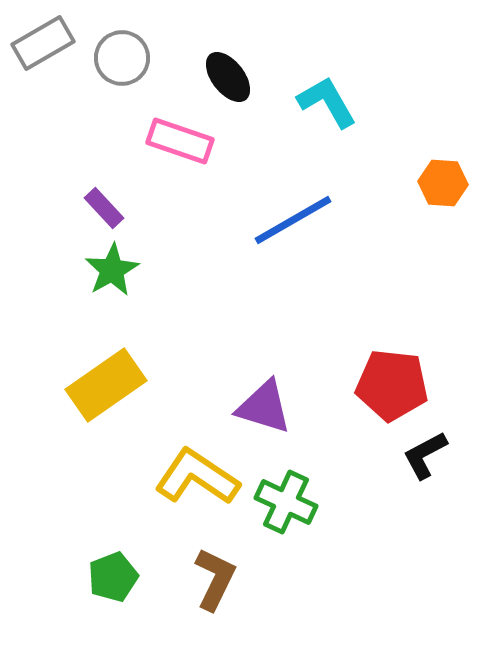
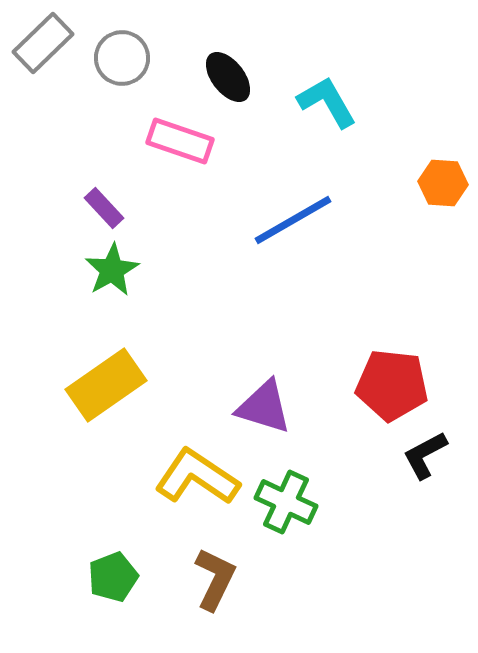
gray rectangle: rotated 14 degrees counterclockwise
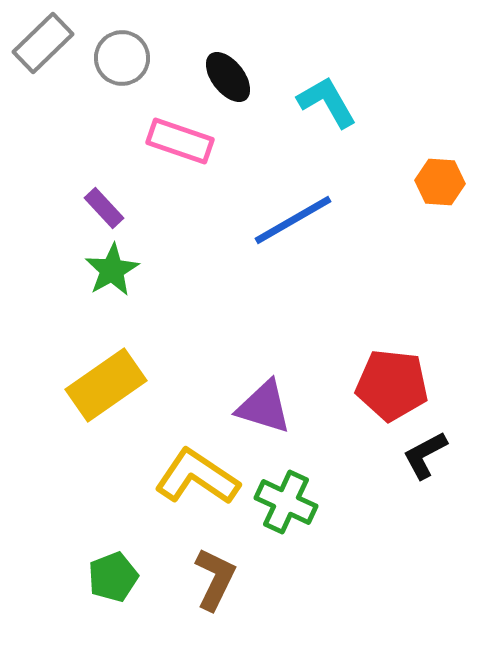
orange hexagon: moved 3 px left, 1 px up
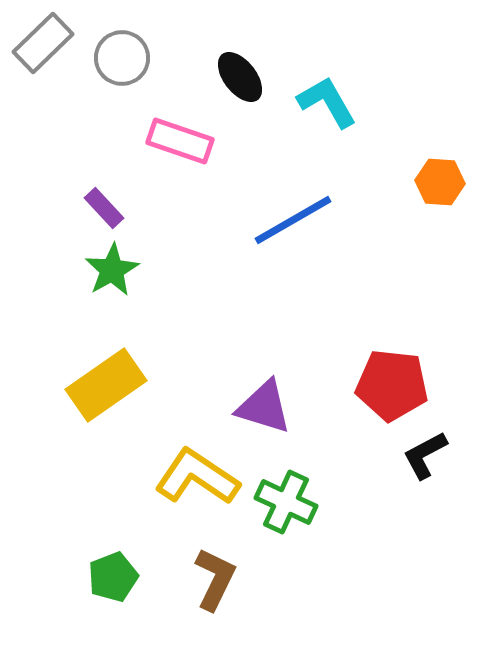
black ellipse: moved 12 px right
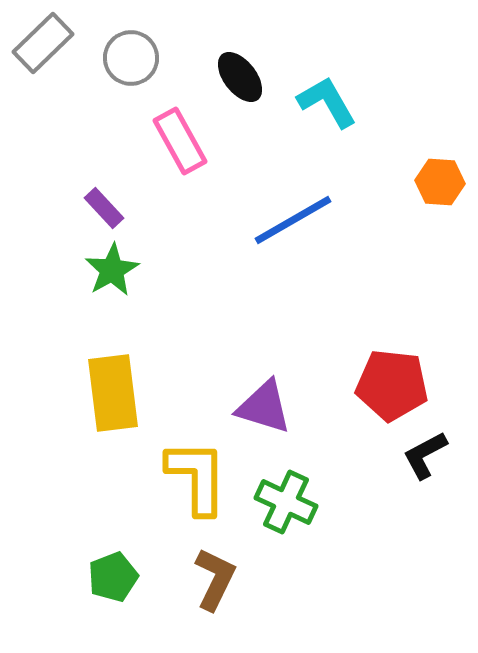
gray circle: moved 9 px right
pink rectangle: rotated 42 degrees clockwise
yellow rectangle: moved 7 px right, 8 px down; rotated 62 degrees counterclockwise
yellow L-shape: rotated 56 degrees clockwise
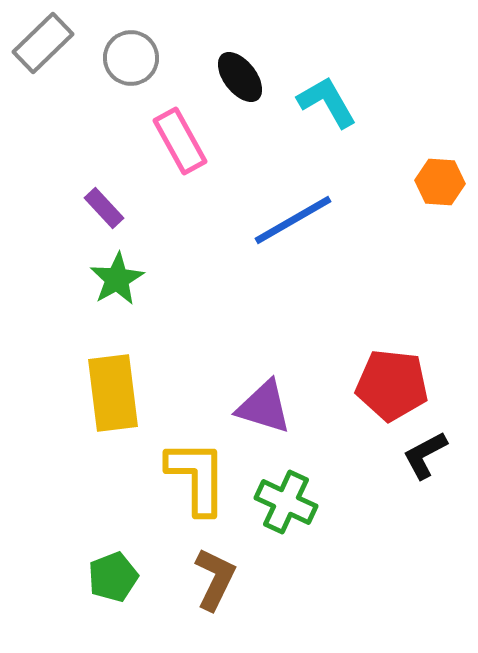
green star: moved 5 px right, 9 px down
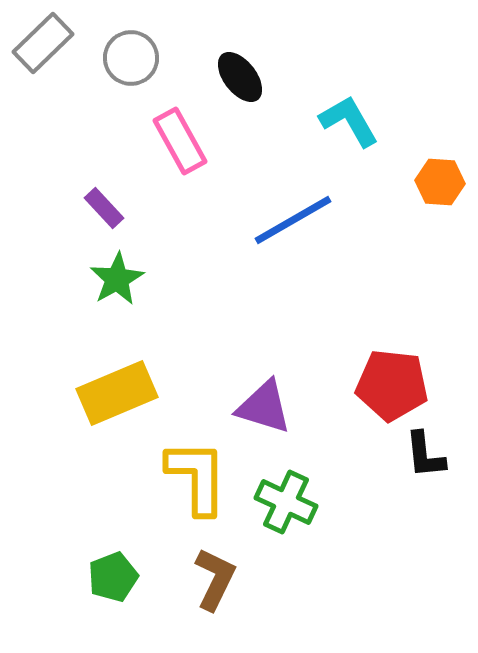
cyan L-shape: moved 22 px right, 19 px down
yellow rectangle: moved 4 px right; rotated 74 degrees clockwise
black L-shape: rotated 68 degrees counterclockwise
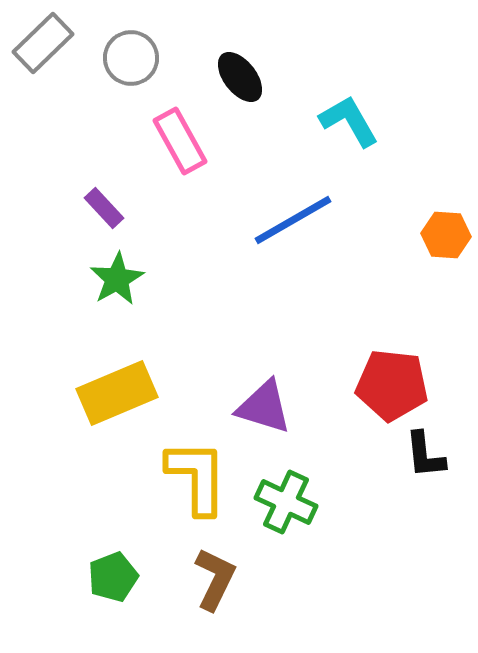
orange hexagon: moved 6 px right, 53 px down
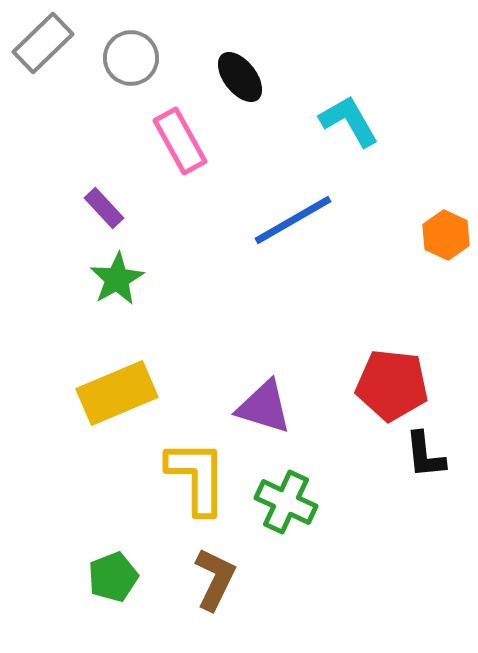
orange hexagon: rotated 21 degrees clockwise
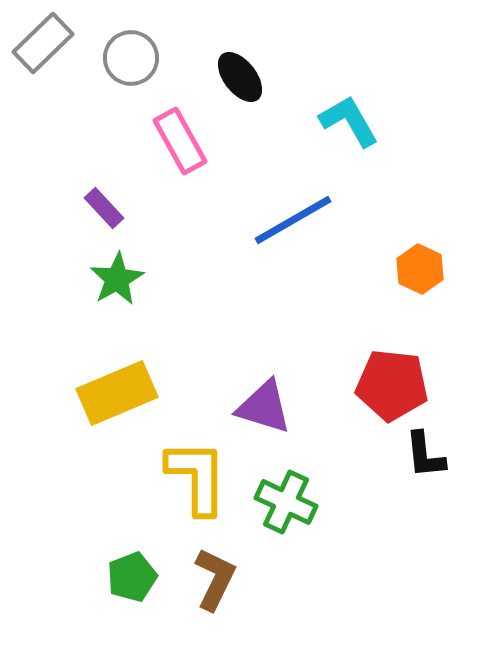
orange hexagon: moved 26 px left, 34 px down
green pentagon: moved 19 px right
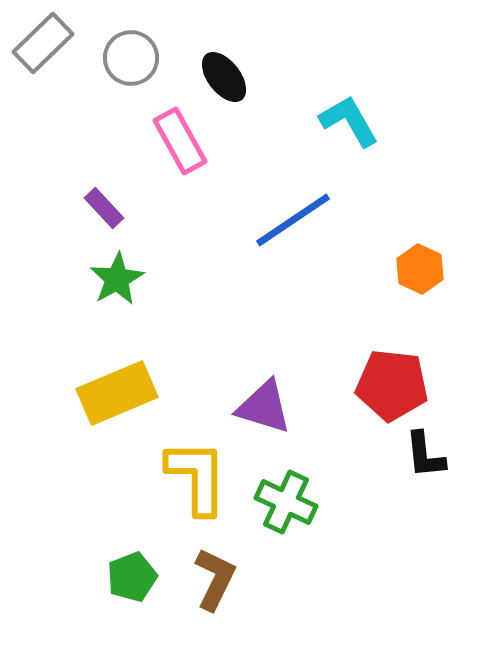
black ellipse: moved 16 px left
blue line: rotated 4 degrees counterclockwise
